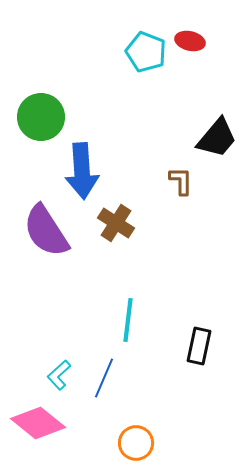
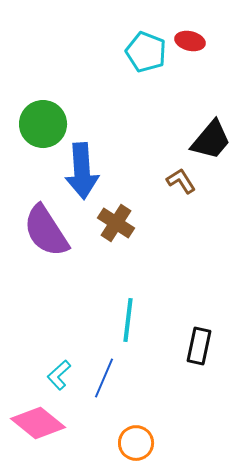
green circle: moved 2 px right, 7 px down
black trapezoid: moved 6 px left, 2 px down
brown L-shape: rotated 32 degrees counterclockwise
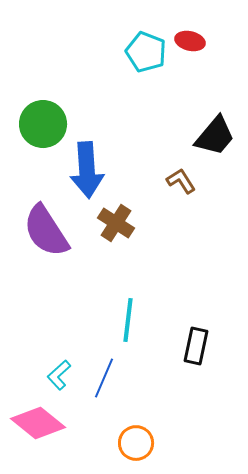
black trapezoid: moved 4 px right, 4 px up
blue arrow: moved 5 px right, 1 px up
black rectangle: moved 3 px left
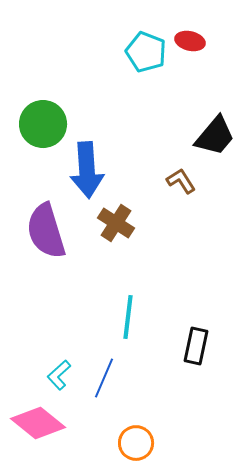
purple semicircle: rotated 16 degrees clockwise
cyan line: moved 3 px up
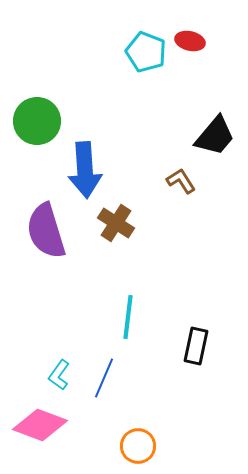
green circle: moved 6 px left, 3 px up
blue arrow: moved 2 px left
cyan L-shape: rotated 12 degrees counterclockwise
pink diamond: moved 2 px right, 2 px down; rotated 18 degrees counterclockwise
orange circle: moved 2 px right, 3 px down
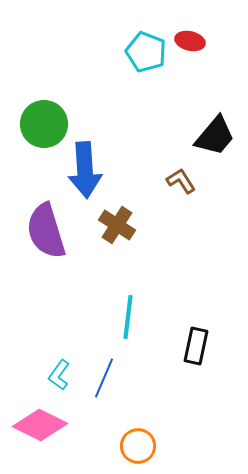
green circle: moved 7 px right, 3 px down
brown cross: moved 1 px right, 2 px down
pink diamond: rotated 6 degrees clockwise
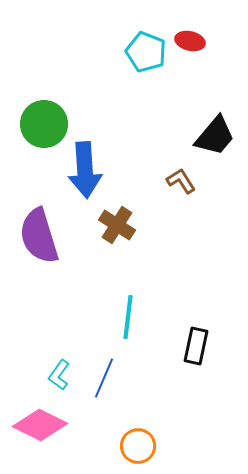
purple semicircle: moved 7 px left, 5 px down
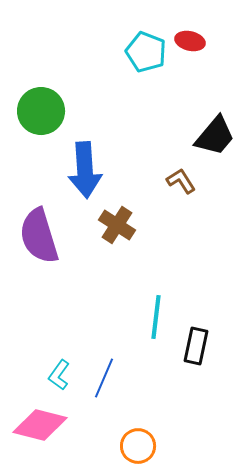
green circle: moved 3 px left, 13 px up
cyan line: moved 28 px right
pink diamond: rotated 12 degrees counterclockwise
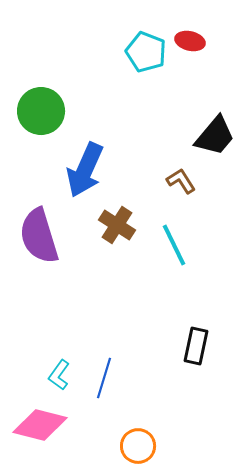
blue arrow: rotated 28 degrees clockwise
cyan line: moved 18 px right, 72 px up; rotated 33 degrees counterclockwise
blue line: rotated 6 degrees counterclockwise
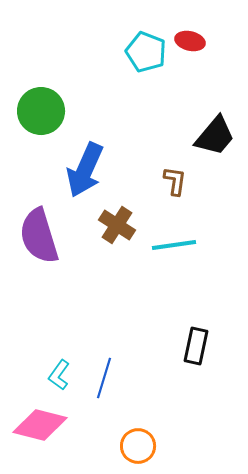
brown L-shape: moved 6 px left; rotated 40 degrees clockwise
cyan line: rotated 72 degrees counterclockwise
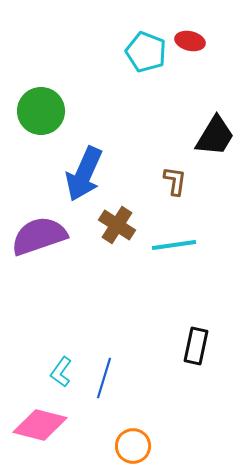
black trapezoid: rotated 9 degrees counterclockwise
blue arrow: moved 1 px left, 4 px down
purple semicircle: rotated 88 degrees clockwise
cyan L-shape: moved 2 px right, 3 px up
orange circle: moved 5 px left
